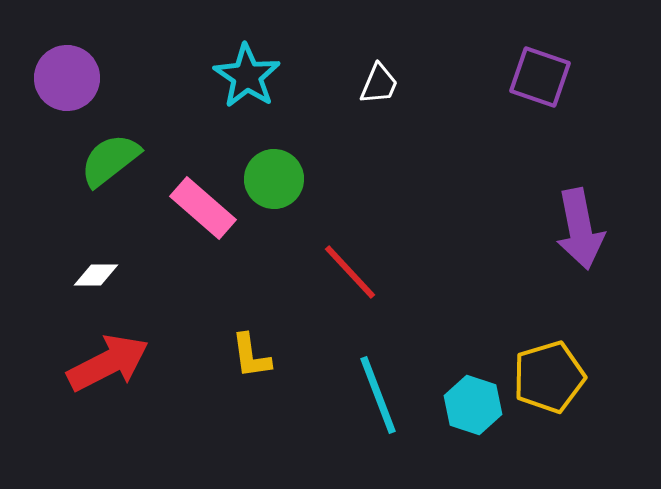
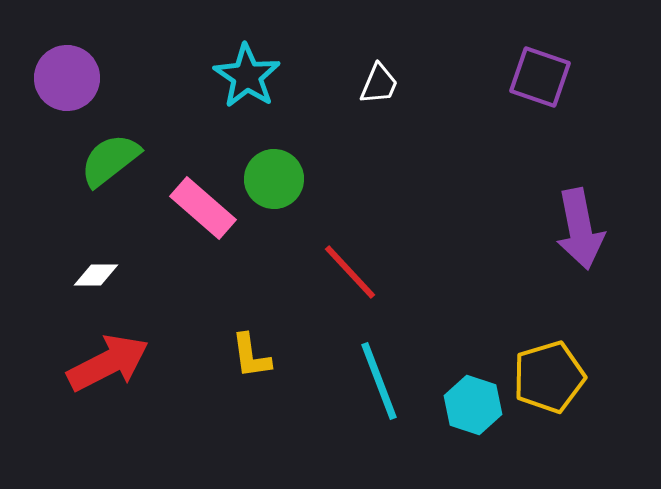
cyan line: moved 1 px right, 14 px up
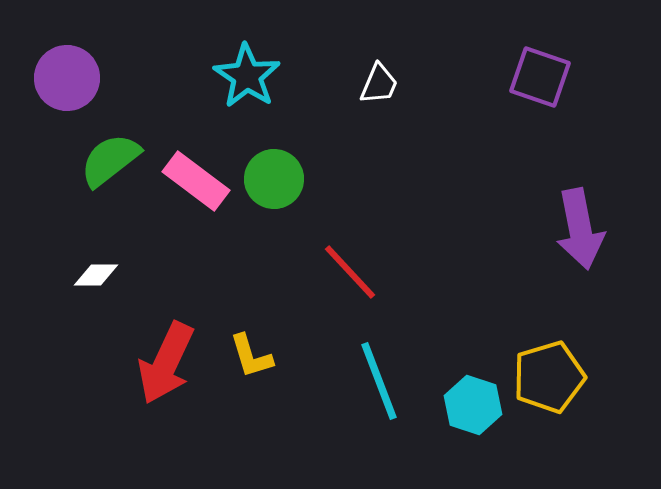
pink rectangle: moved 7 px left, 27 px up; rotated 4 degrees counterclockwise
yellow L-shape: rotated 9 degrees counterclockwise
red arrow: moved 58 px right; rotated 142 degrees clockwise
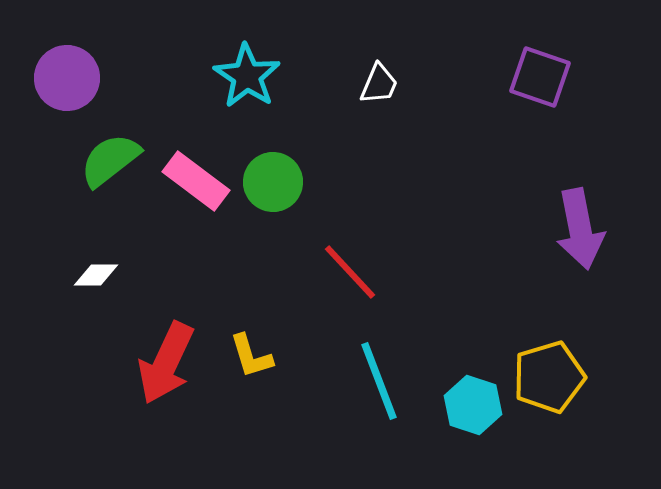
green circle: moved 1 px left, 3 px down
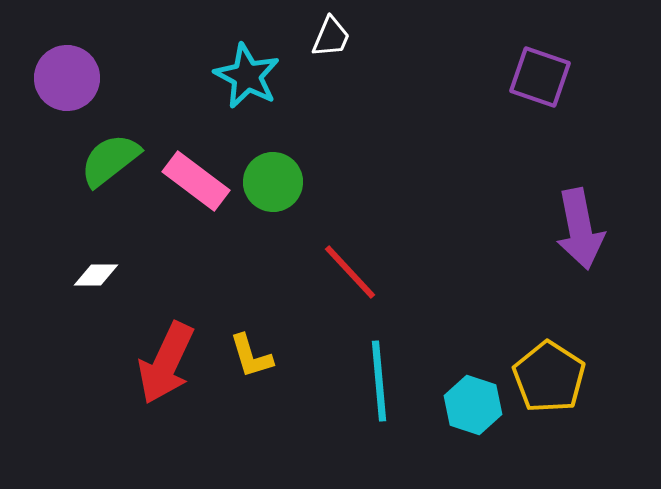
cyan star: rotated 6 degrees counterclockwise
white trapezoid: moved 48 px left, 47 px up
yellow pentagon: rotated 22 degrees counterclockwise
cyan line: rotated 16 degrees clockwise
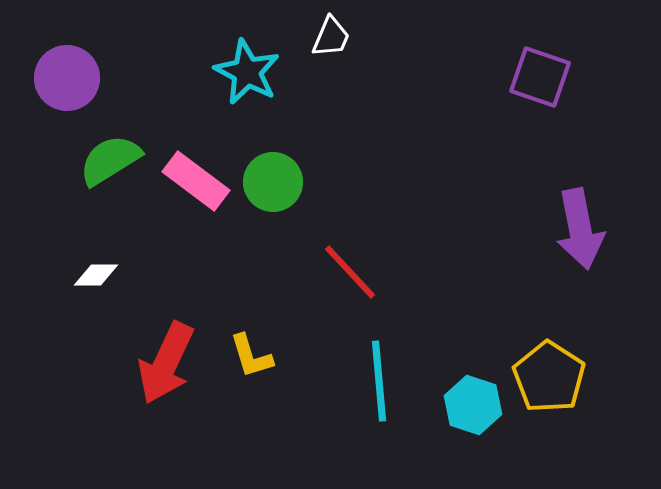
cyan star: moved 4 px up
green semicircle: rotated 6 degrees clockwise
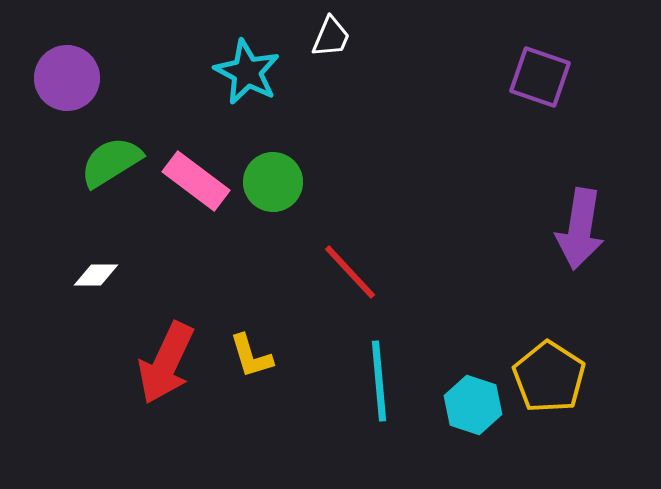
green semicircle: moved 1 px right, 2 px down
purple arrow: rotated 20 degrees clockwise
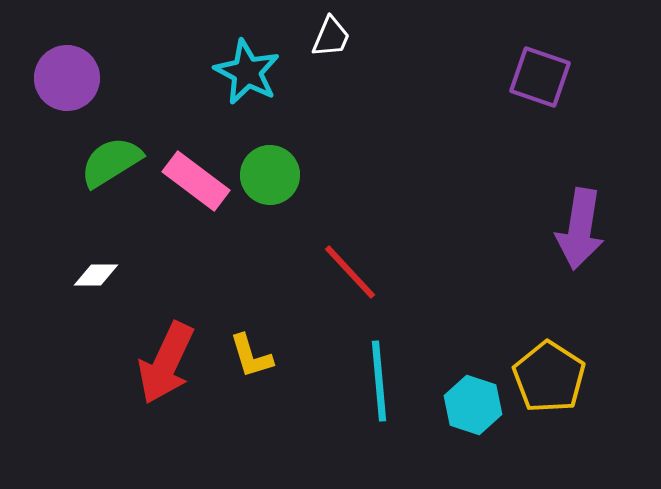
green circle: moved 3 px left, 7 px up
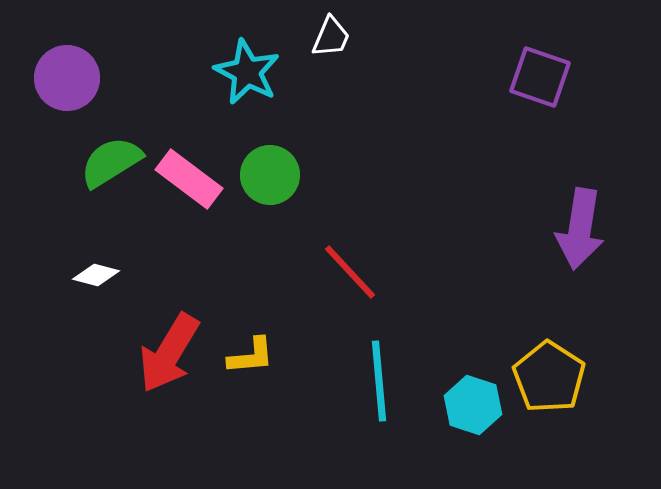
pink rectangle: moved 7 px left, 2 px up
white diamond: rotated 15 degrees clockwise
yellow L-shape: rotated 78 degrees counterclockwise
red arrow: moved 3 px right, 10 px up; rotated 6 degrees clockwise
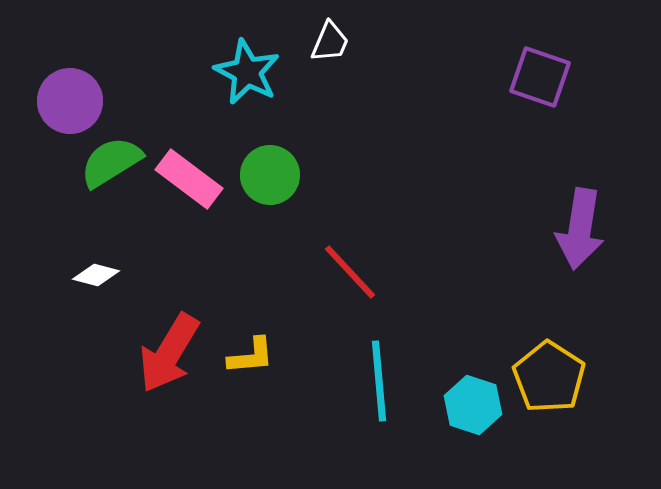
white trapezoid: moved 1 px left, 5 px down
purple circle: moved 3 px right, 23 px down
